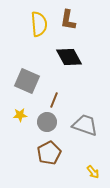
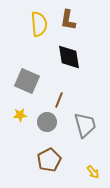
black diamond: rotated 20 degrees clockwise
brown line: moved 5 px right
gray trapezoid: rotated 56 degrees clockwise
brown pentagon: moved 7 px down
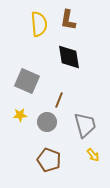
brown pentagon: rotated 25 degrees counterclockwise
yellow arrow: moved 17 px up
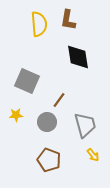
black diamond: moved 9 px right
brown line: rotated 14 degrees clockwise
yellow star: moved 4 px left
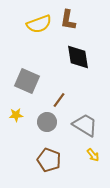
yellow semicircle: rotated 75 degrees clockwise
gray trapezoid: rotated 44 degrees counterclockwise
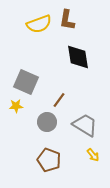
brown L-shape: moved 1 px left
gray square: moved 1 px left, 1 px down
yellow star: moved 9 px up
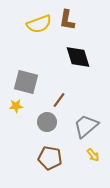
black diamond: rotated 8 degrees counterclockwise
gray square: rotated 10 degrees counterclockwise
gray trapezoid: moved 1 px right, 1 px down; rotated 72 degrees counterclockwise
brown pentagon: moved 1 px right, 2 px up; rotated 10 degrees counterclockwise
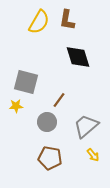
yellow semicircle: moved 2 px up; rotated 40 degrees counterclockwise
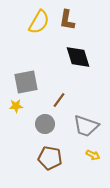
gray square: rotated 25 degrees counterclockwise
gray circle: moved 2 px left, 2 px down
gray trapezoid: rotated 120 degrees counterclockwise
yellow arrow: rotated 24 degrees counterclockwise
